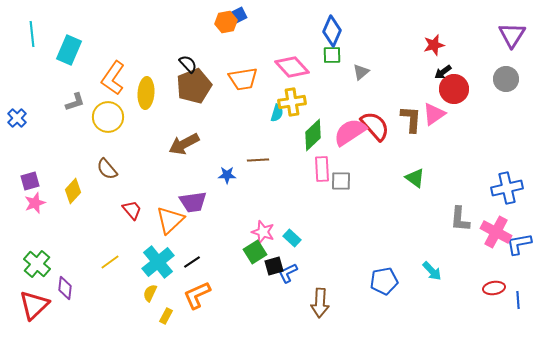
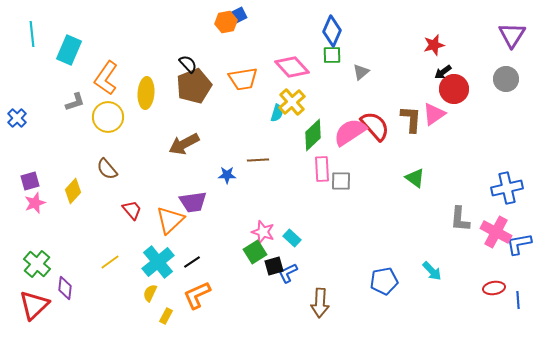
orange L-shape at (113, 78): moved 7 px left
yellow cross at (292, 102): rotated 32 degrees counterclockwise
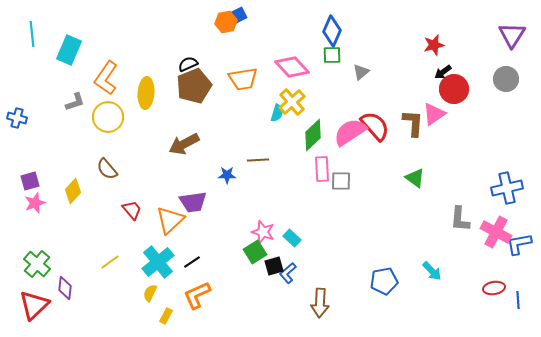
black semicircle at (188, 64): rotated 72 degrees counterclockwise
blue cross at (17, 118): rotated 30 degrees counterclockwise
brown L-shape at (411, 119): moved 2 px right, 4 px down
blue L-shape at (288, 273): rotated 15 degrees counterclockwise
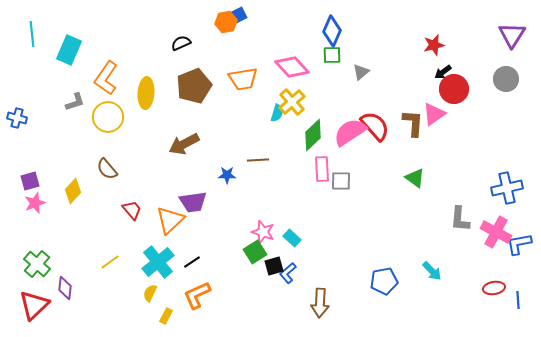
black semicircle at (188, 64): moved 7 px left, 21 px up
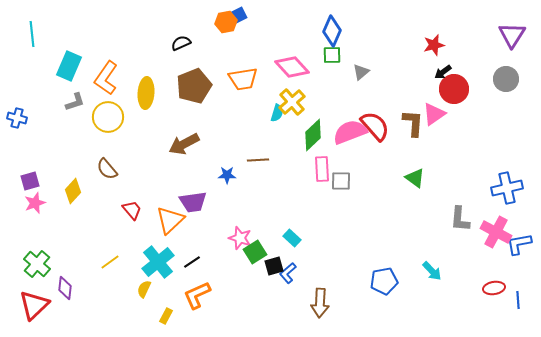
cyan rectangle at (69, 50): moved 16 px down
pink semicircle at (350, 132): rotated 12 degrees clockwise
pink star at (263, 232): moved 23 px left, 6 px down
yellow semicircle at (150, 293): moved 6 px left, 4 px up
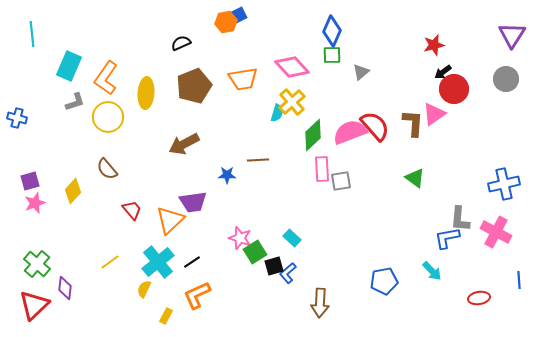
gray square at (341, 181): rotated 10 degrees counterclockwise
blue cross at (507, 188): moved 3 px left, 4 px up
blue L-shape at (519, 244): moved 72 px left, 6 px up
red ellipse at (494, 288): moved 15 px left, 10 px down
blue line at (518, 300): moved 1 px right, 20 px up
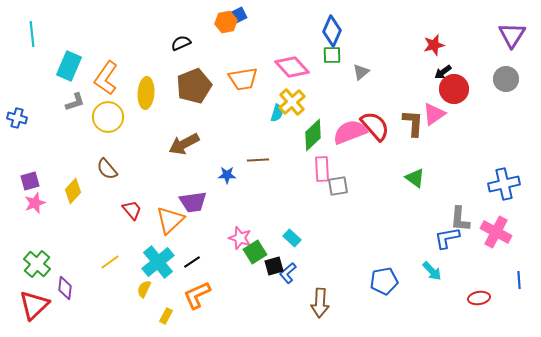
gray square at (341, 181): moved 3 px left, 5 px down
